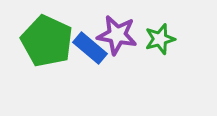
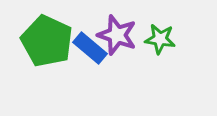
purple star: rotated 9 degrees clockwise
green star: rotated 24 degrees clockwise
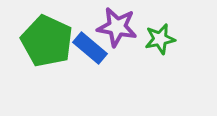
purple star: moved 8 px up; rotated 9 degrees counterclockwise
green star: rotated 20 degrees counterclockwise
